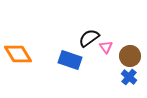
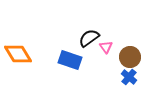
brown circle: moved 1 px down
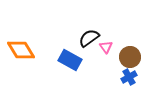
orange diamond: moved 3 px right, 4 px up
blue rectangle: rotated 10 degrees clockwise
blue cross: rotated 21 degrees clockwise
